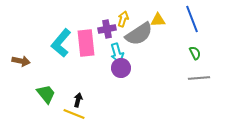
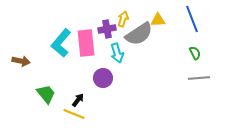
purple circle: moved 18 px left, 10 px down
black arrow: rotated 24 degrees clockwise
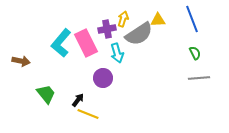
pink rectangle: rotated 20 degrees counterclockwise
yellow line: moved 14 px right
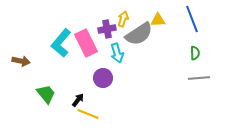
green semicircle: rotated 24 degrees clockwise
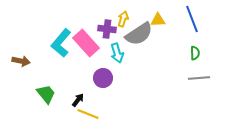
purple cross: rotated 18 degrees clockwise
pink rectangle: rotated 16 degrees counterclockwise
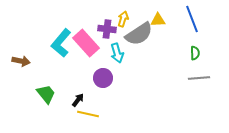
yellow line: rotated 10 degrees counterclockwise
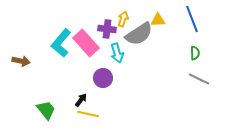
gray line: moved 1 px down; rotated 30 degrees clockwise
green trapezoid: moved 16 px down
black arrow: moved 3 px right
